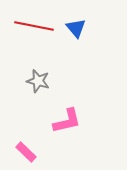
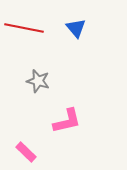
red line: moved 10 px left, 2 px down
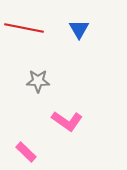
blue triangle: moved 3 px right, 1 px down; rotated 10 degrees clockwise
gray star: rotated 15 degrees counterclockwise
pink L-shape: rotated 48 degrees clockwise
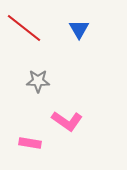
red line: rotated 27 degrees clockwise
pink rectangle: moved 4 px right, 9 px up; rotated 35 degrees counterclockwise
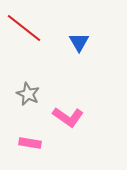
blue triangle: moved 13 px down
gray star: moved 10 px left, 13 px down; rotated 25 degrees clockwise
pink L-shape: moved 1 px right, 4 px up
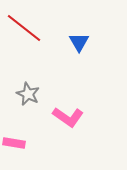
pink rectangle: moved 16 px left
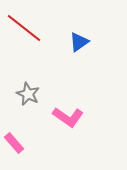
blue triangle: rotated 25 degrees clockwise
pink rectangle: rotated 40 degrees clockwise
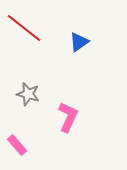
gray star: rotated 10 degrees counterclockwise
pink L-shape: rotated 100 degrees counterclockwise
pink rectangle: moved 3 px right, 2 px down
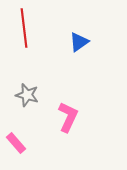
red line: rotated 45 degrees clockwise
gray star: moved 1 px left, 1 px down
pink rectangle: moved 1 px left, 2 px up
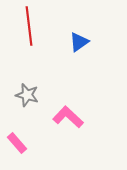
red line: moved 5 px right, 2 px up
pink L-shape: rotated 72 degrees counterclockwise
pink rectangle: moved 1 px right
